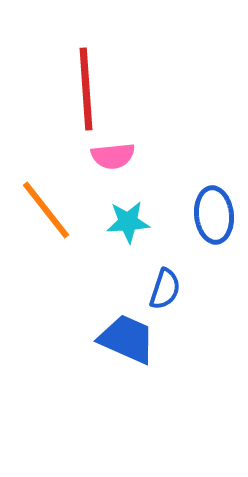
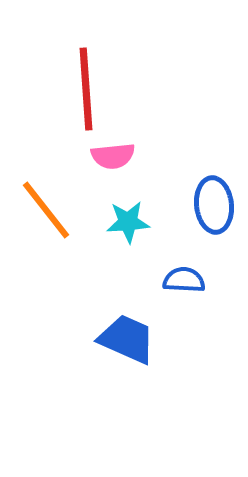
blue ellipse: moved 10 px up
blue semicircle: moved 19 px right, 9 px up; rotated 105 degrees counterclockwise
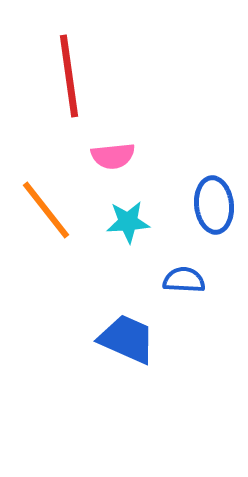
red line: moved 17 px left, 13 px up; rotated 4 degrees counterclockwise
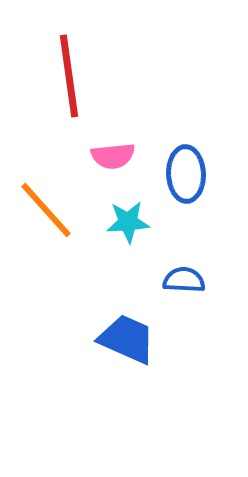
blue ellipse: moved 28 px left, 31 px up; rotated 4 degrees clockwise
orange line: rotated 4 degrees counterclockwise
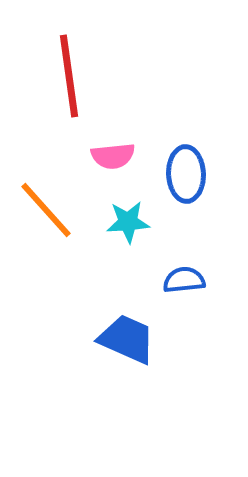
blue semicircle: rotated 9 degrees counterclockwise
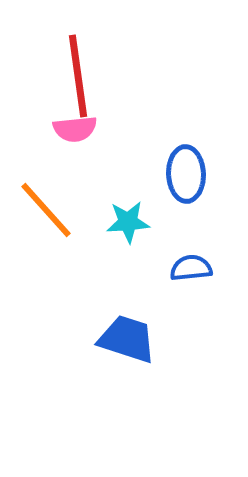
red line: moved 9 px right
pink semicircle: moved 38 px left, 27 px up
blue semicircle: moved 7 px right, 12 px up
blue trapezoid: rotated 6 degrees counterclockwise
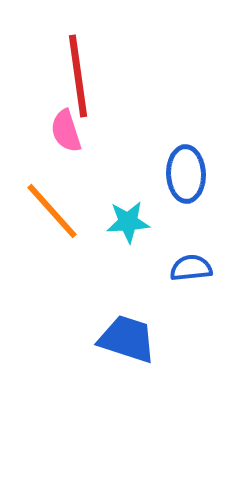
pink semicircle: moved 9 px left, 2 px down; rotated 78 degrees clockwise
orange line: moved 6 px right, 1 px down
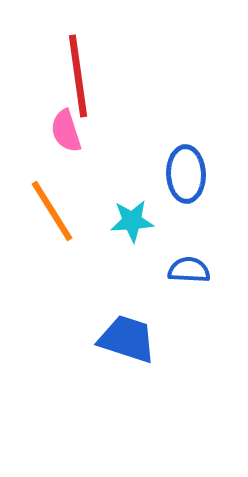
orange line: rotated 10 degrees clockwise
cyan star: moved 4 px right, 1 px up
blue semicircle: moved 2 px left, 2 px down; rotated 9 degrees clockwise
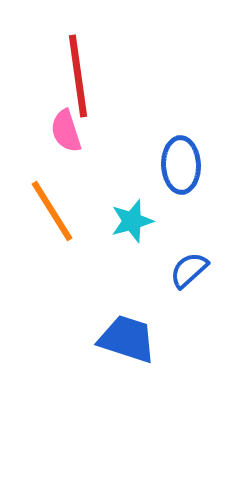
blue ellipse: moved 5 px left, 9 px up
cyan star: rotated 12 degrees counterclockwise
blue semicircle: rotated 45 degrees counterclockwise
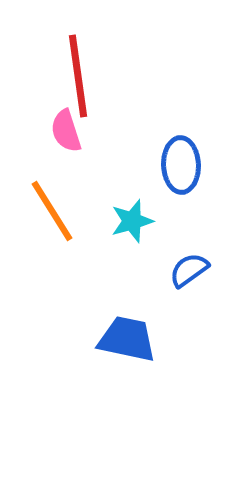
blue semicircle: rotated 6 degrees clockwise
blue trapezoid: rotated 6 degrees counterclockwise
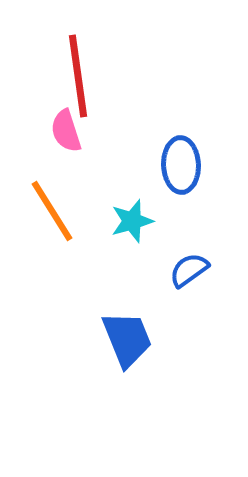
blue trapezoid: rotated 56 degrees clockwise
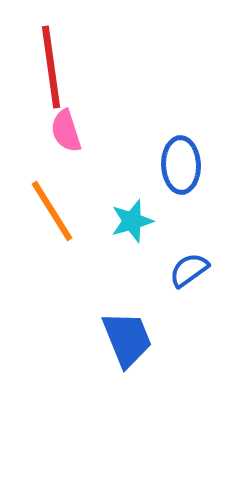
red line: moved 27 px left, 9 px up
